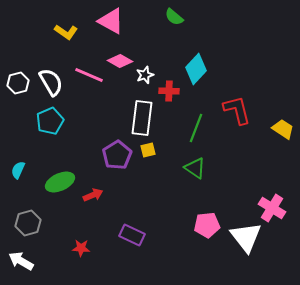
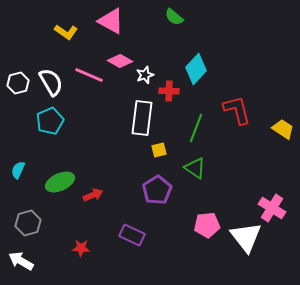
yellow square: moved 11 px right
purple pentagon: moved 40 px right, 35 px down
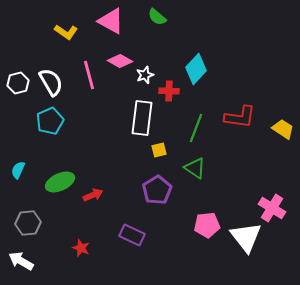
green semicircle: moved 17 px left
pink line: rotated 52 degrees clockwise
red L-shape: moved 3 px right, 7 px down; rotated 112 degrees clockwise
gray hexagon: rotated 10 degrees clockwise
red star: rotated 18 degrees clockwise
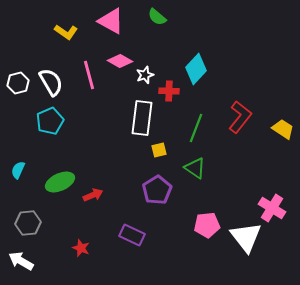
red L-shape: rotated 60 degrees counterclockwise
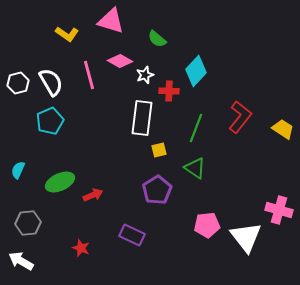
green semicircle: moved 22 px down
pink triangle: rotated 12 degrees counterclockwise
yellow L-shape: moved 1 px right, 2 px down
cyan diamond: moved 2 px down
pink cross: moved 7 px right, 2 px down; rotated 16 degrees counterclockwise
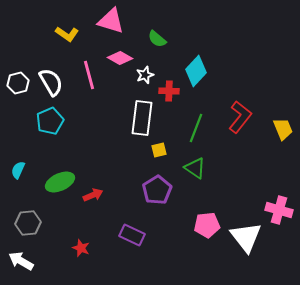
pink diamond: moved 3 px up
yellow trapezoid: rotated 35 degrees clockwise
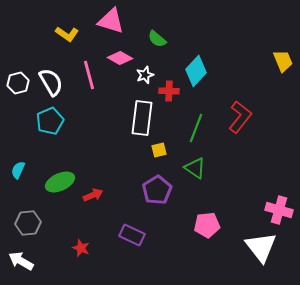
yellow trapezoid: moved 68 px up
white triangle: moved 15 px right, 10 px down
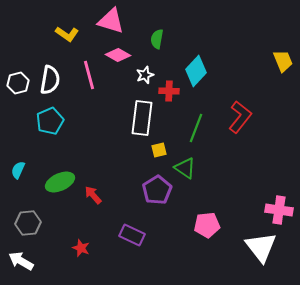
green semicircle: rotated 60 degrees clockwise
pink diamond: moved 2 px left, 3 px up
white semicircle: moved 1 px left, 2 px up; rotated 40 degrees clockwise
green triangle: moved 10 px left
red arrow: rotated 108 degrees counterclockwise
pink cross: rotated 8 degrees counterclockwise
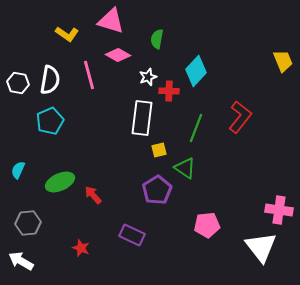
white star: moved 3 px right, 2 px down
white hexagon: rotated 25 degrees clockwise
